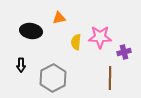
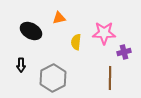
black ellipse: rotated 20 degrees clockwise
pink star: moved 4 px right, 4 px up
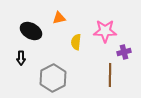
pink star: moved 1 px right, 2 px up
black arrow: moved 7 px up
brown line: moved 3 px up
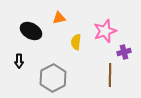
pink star: rotated 20 degrees counterclockwise
black arrow: moved 2 px left, 3 px down
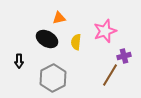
black ellipse: moved 16 px right, 8 px down
purple cross: moved 4 px down
brown line: rotated 30 degrees clockwise
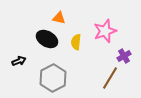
orange triangle: rotated 24 degrees clockwise
purple cross: rotated 16 degrees counterclockwise
black arrow: rotated 112 degrees counterclockwise
brown line: moved 3 px down
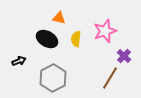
yellow semicircle: moved 3 px up
purple cross: rotated 16 degrees counterclockwise
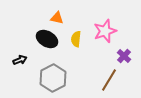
orange triangle: moved 2 px left
black arrow: moved 1 px right, 1 px up
brown line: moved 1 px left, 2 px down
